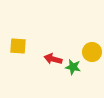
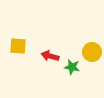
red arrow: moved 3 px left, 3 px up
green star: moved 1 px left
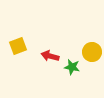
yellow square: rotated 24 degrees counterclockwise
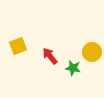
red arrow: rotated 36 degrees clockwise
green star: moved 1 px right, 1 px down
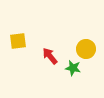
yellow square: moved 5 px up; rotated 12 degrees clockwise
yellow circle: moved 6 px left, 3 px up
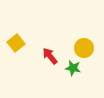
yellow square: moved 2 px left, 2 px down; rotated 30 degrees counterclockwise
yellow circle: moved 2 px left, 1 px up
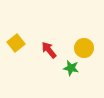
red arrow: moved 1 px left, 6 px up
green star: moved 2 px left
